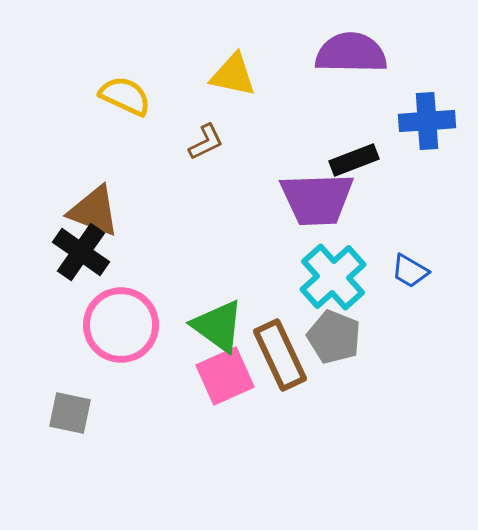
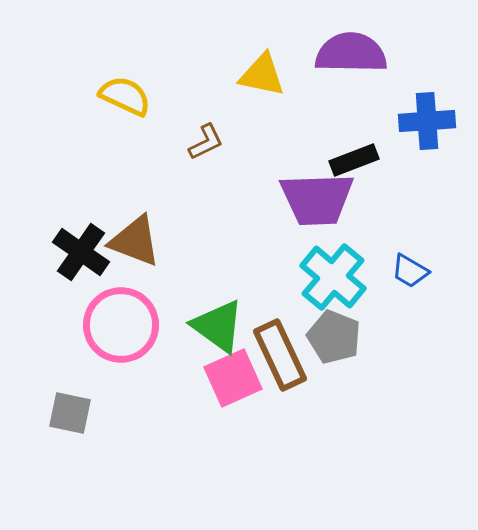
yellow triangle: moved 29 px right
brown triangle: moved 41 px right, 30 px down
cyan cross: rotated 8 degrees counterclockwise
pink square: moved 8 px right, 2 px down
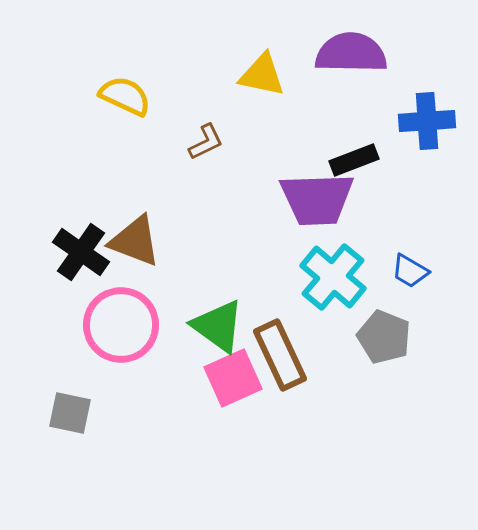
gray pentagon: moved 50 px right
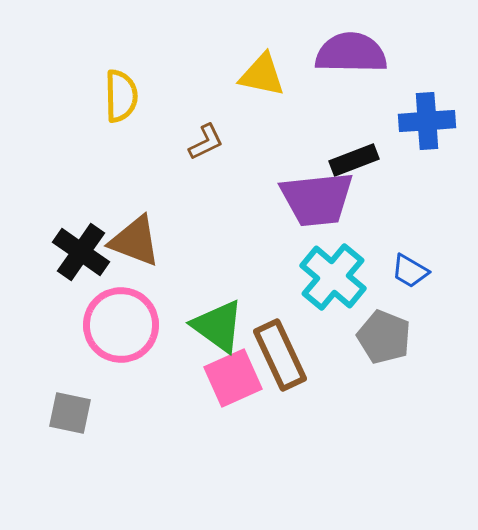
yellow semicircle: moved 4 px left; rotated 64 degrees clockwise
purple trapezoid: rotated 4 degrees counterclockwise
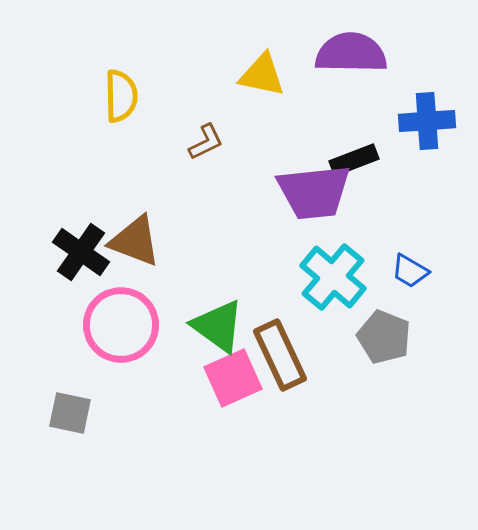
purple trapezoid: moved 3 px left, 7 px up
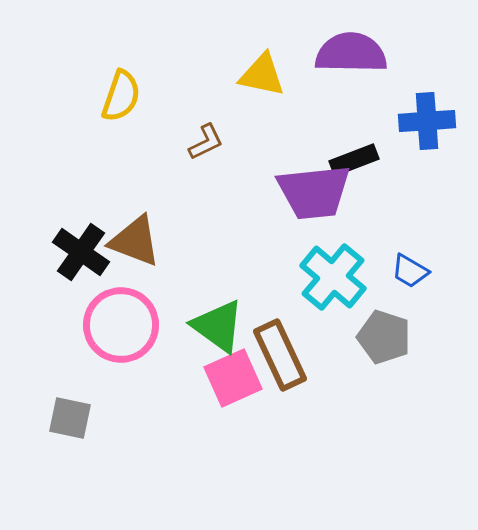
yellow semicircle: rotated 20 degrees clockwise
gray pentagon: rotated 4 degrees counterclockwise
gray square: moved 5 px down
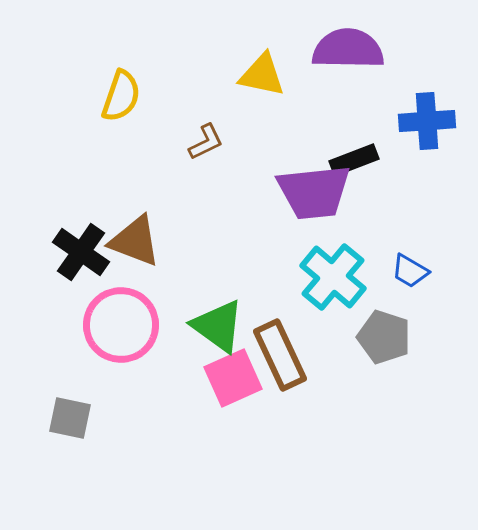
purple semicircle: moved 3 px left, 4 px up
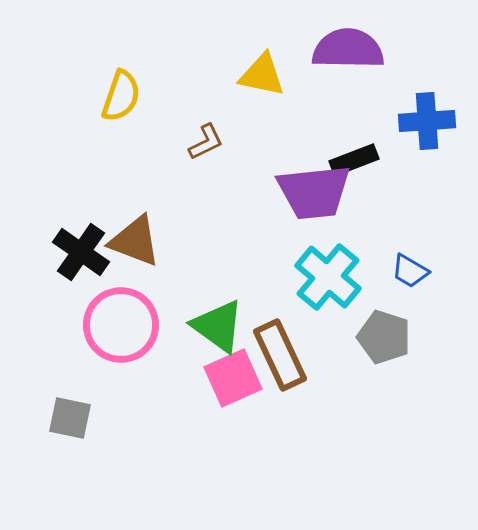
cyan cross: moved 5 px left
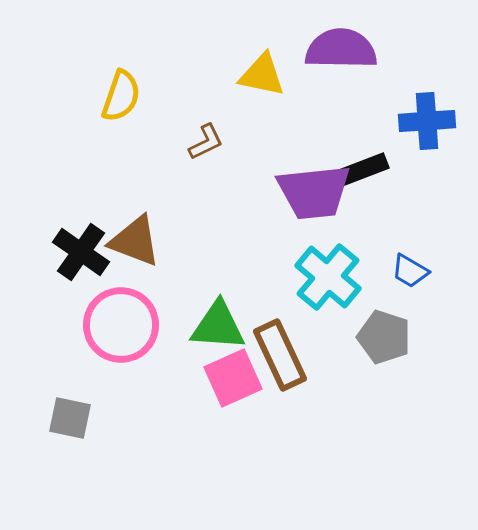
purple semicircle: moved 7 px left
black rectangle: moved 10 px right, 9 px down
green triangle: rotated 32 degrees counterclockwise
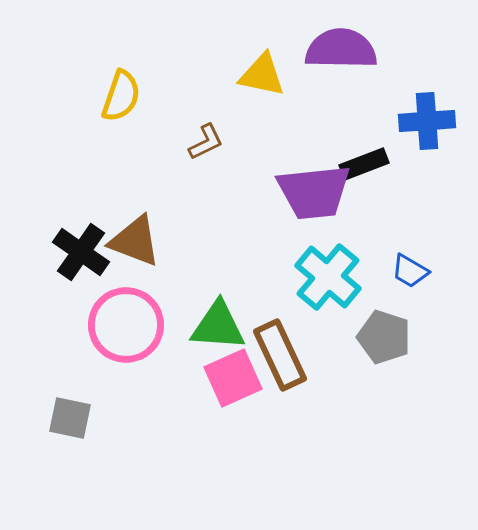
black rectangle: moved 5 px up
pink circle: moved 5 px right
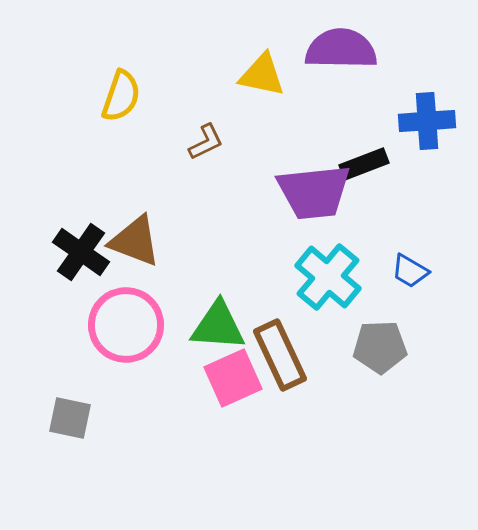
gray pentagon: moved 4 px left, 10 px down; rotated 20 degrees counterclockwise
